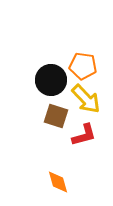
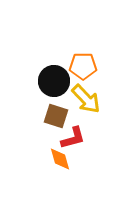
orange pentagon: rotated 8 degrees counterclockwise
black circle: moved 3 px right, 1 px down
red L-shape: moved 11 px left, 3 px down
orange diamond: moved 2 px right, 23 px up
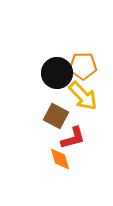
black circle: moved 3 px right, 8 px up
yellow arrow: moved 3 px left, 3 px up
brown square: rotated 10 degrees clockwise
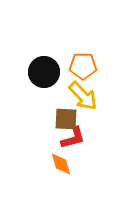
black circle: moved 13 px left, 1 px up
brown square: moved 10 px right, 3 px down; rotated 25 degrees counterclockwise
orange diamond: moved 1 px right, 5 px down
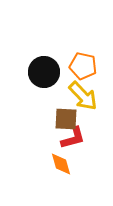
orange pentagon: rotated 12 degrees clockwise
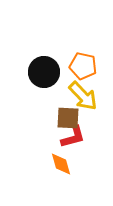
brown square: moved 2 px right, 1 px up
red L-shape: moved 1 px up
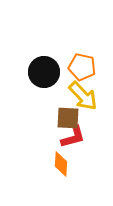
orange pentagon: moved 1 px left, 1 px down
orange diamond: rotated 20 degrees clockwise
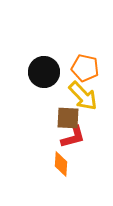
orange pentagon: moved 3 px right, 1 px down
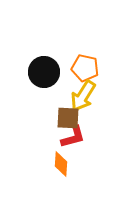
yellow arrow: rotated 76 degrees clockwise
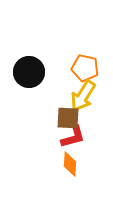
black circle: moved 15 px left
orange diamond: moved 9 px right
